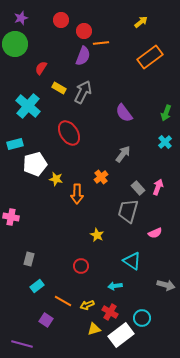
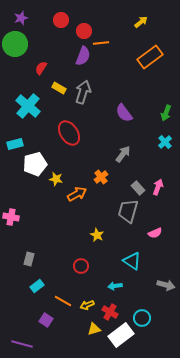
gray arrow at (83, 92): rotated 10 degrees counterclockwise
orange arrow at (77, 194): rotated 120 degrees counterclockwise
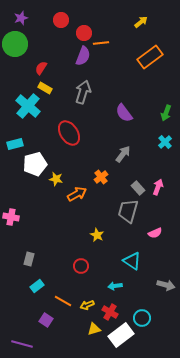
red circle at (84, 31): moved 2 px down
yellow rectangle at (59, 88): moved 14 px left
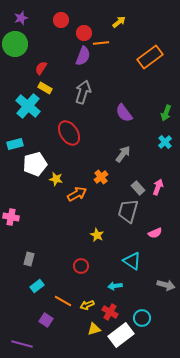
yellow arrow at (141, 22): moved 22 px left
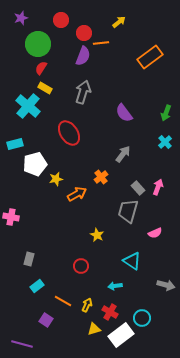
green circle at (15, 44): moved 23 px right
yellow star at (56, 179): rotated 24 degrees counterclockwise
yellow arrow at (87, 305): rotated 136 degrees clockwise
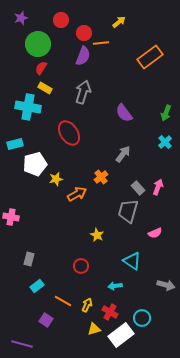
cyan cross at (28, 106): moved 1 px down; rotated 30 degrees counterclockwise
